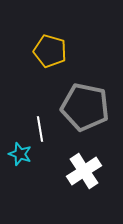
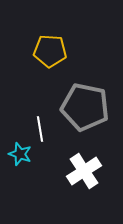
yellow pentagon: rotated 12 degrees counterclockwise
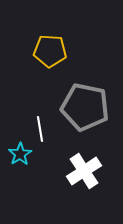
cyan star: rotated 20 degrees clockwise
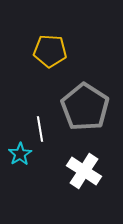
gray pentagon: rotated 21 degrees clockwise
white cross: rotated 24 degrees counterclockwise
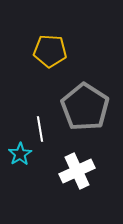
white cross: moved 7 px left; rotated 32 degrees clockwise
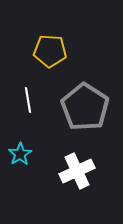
white line: moved 12 px left, 29 px up
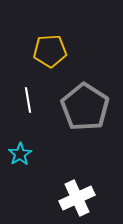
yellow pentagon: rotated 8 degrees counterclockwise
white cross: moved 27 px down
